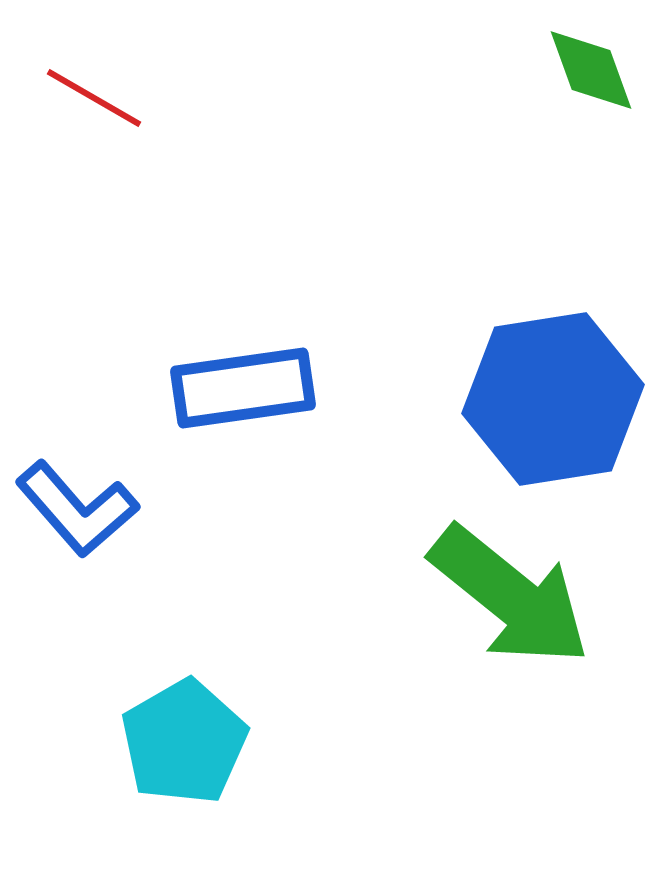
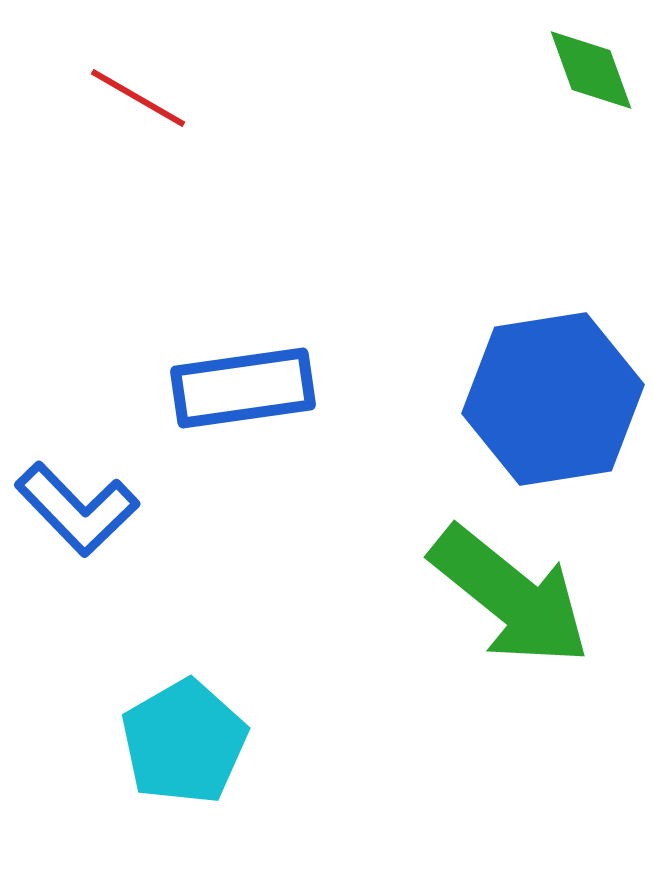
red line: moved 44 px right
blue L-shape: rotated 3 degrees counterclockwise
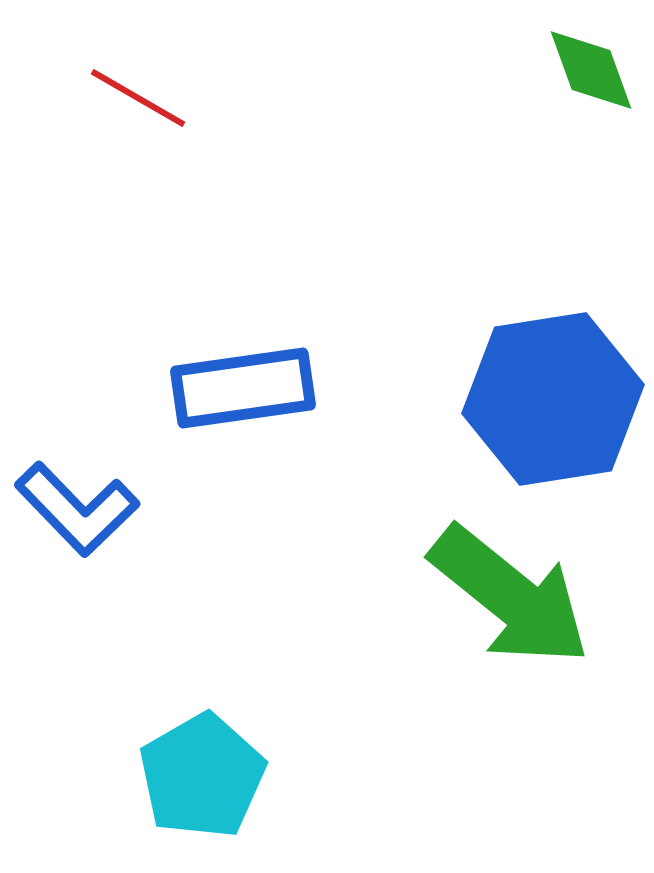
cyan pentagon: moved 18 px right, 34 px down
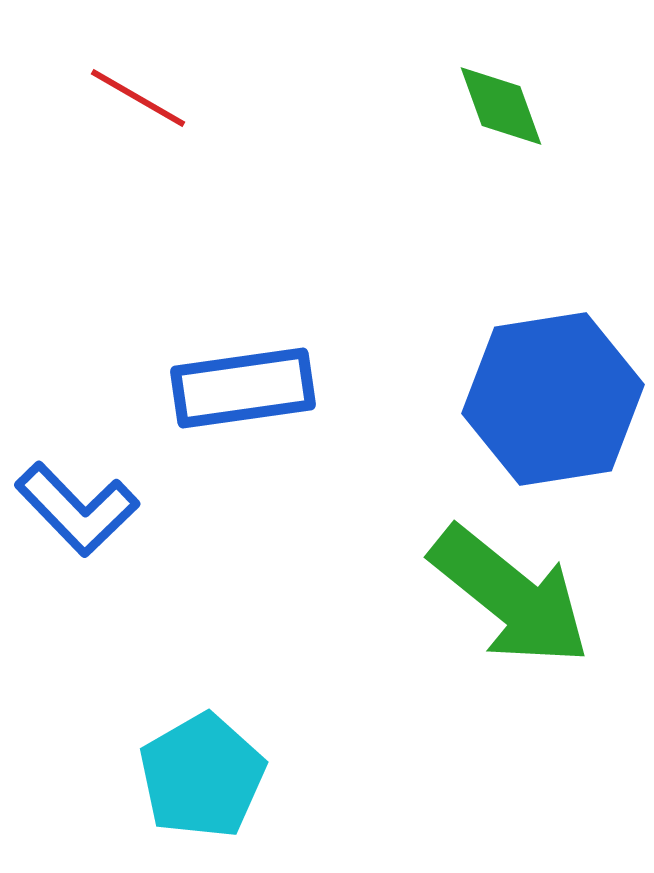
green diamond: moved 90 px left, 36 px down
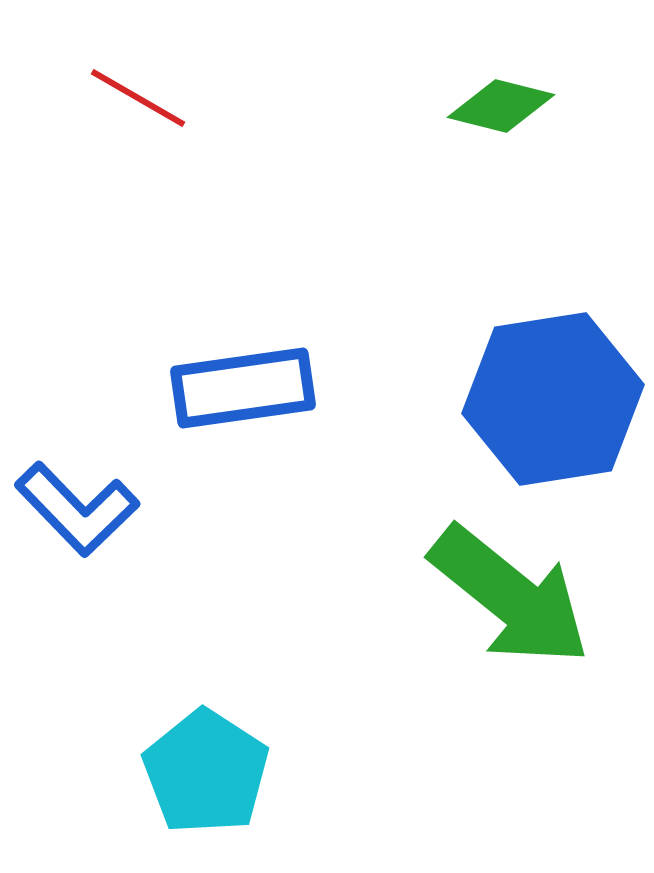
green diamond: rotated 56 degrees counterclockwise
cyan pentagon: moved 4 px right, 4 px up; rotated 9 degrees counterclockwise
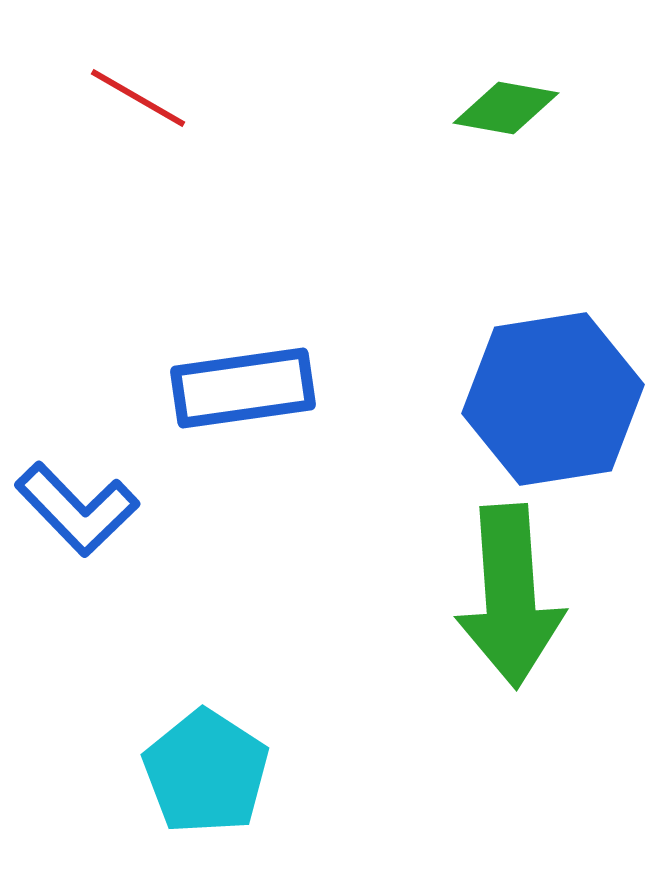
green diamond: moved 5 px right, 2 px down; rotated 4 degrees counterclockwise
green arrow: rotated 47 degrees clockwise
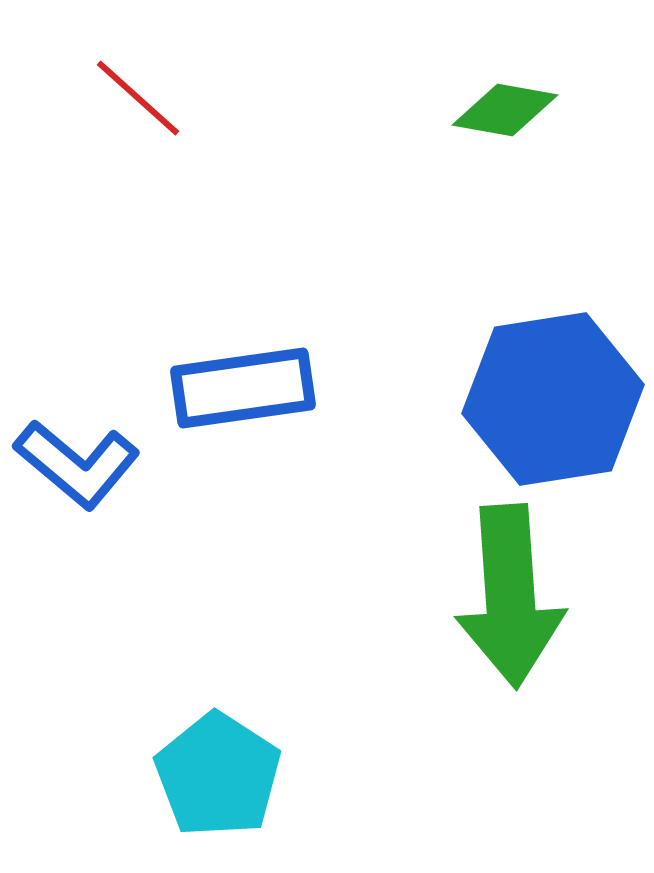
red line: rotated 12 degrees clockwise
green diamond: moved 1 px left, 2 px down
blue L-shape: moved 45 px up; rotated 6 degrees counterclockwise
cyan pentagon: moved 12 px right, 3 px down
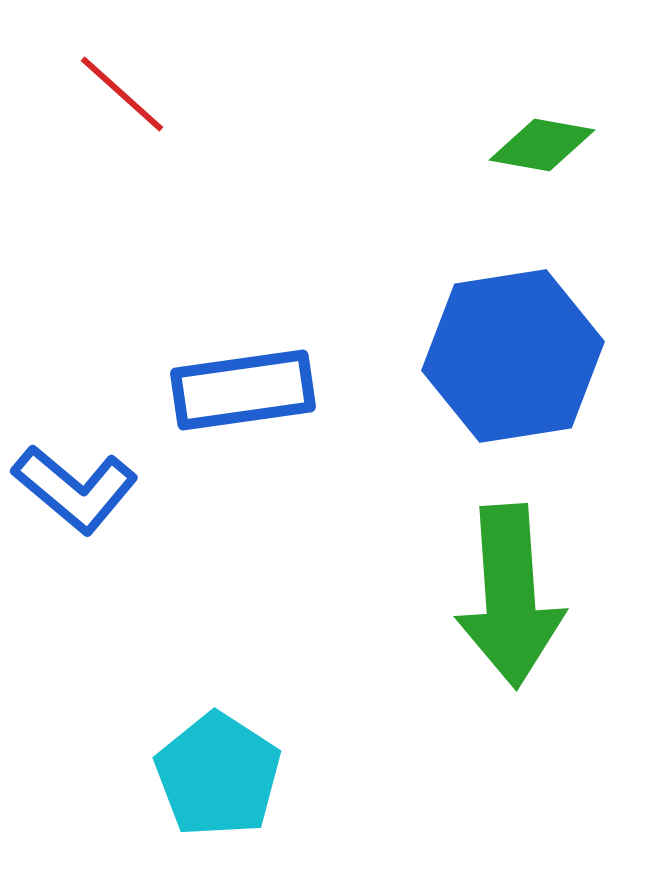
red line: moved 16 px left, 4 px up
green diamond: moved 37 px right, 35 px down
blue rectangle: moved 2 px down
blue hexagon: moved 40 px left, 43 px up
blue L-shape: moved 2 px left, 25 px down
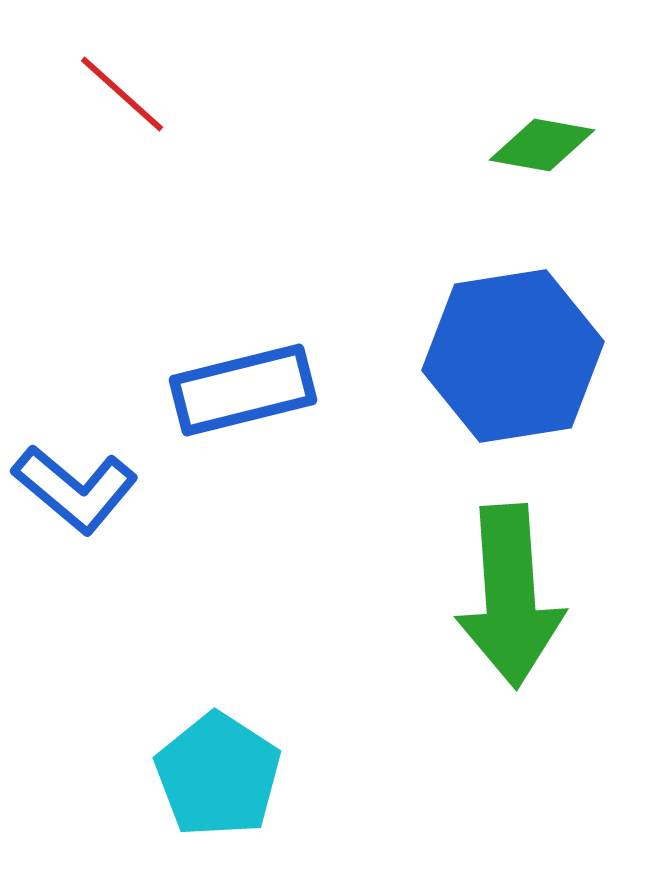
blue rectangle: rotated 6 degrees counterclockwise
